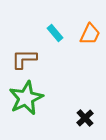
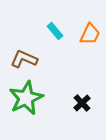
cyan rectangle: moved 2 px up
brown L-shape: rotated 24 degrees clockwise
black cross: moved 3 px left, 15 px up
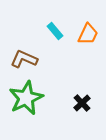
orange trapezoid: moved 2 px left
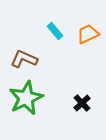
orange trapezoid: rotated 140 degrees counterclockwise
